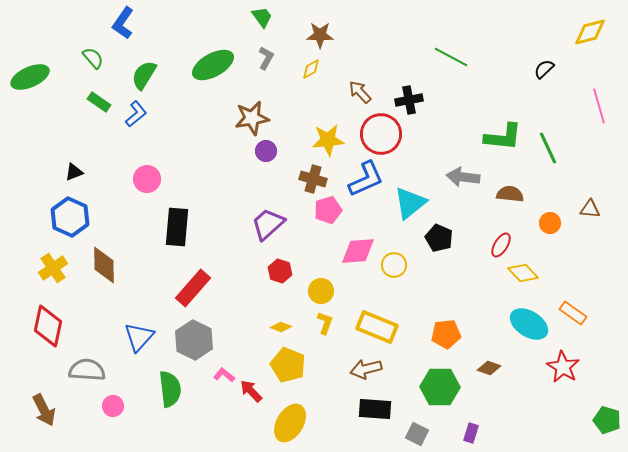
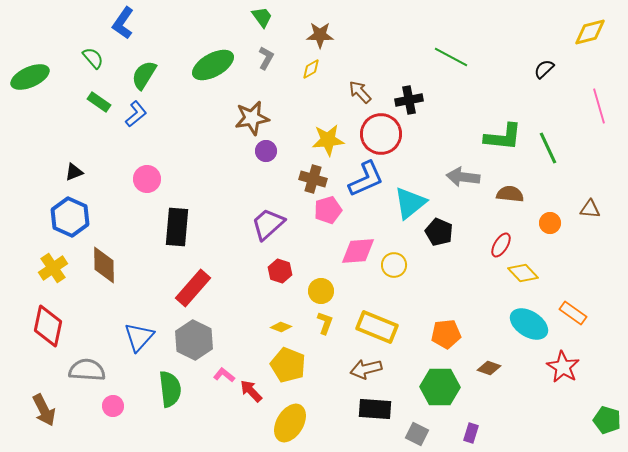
black pentagon at (439, 238): moved 6 px up
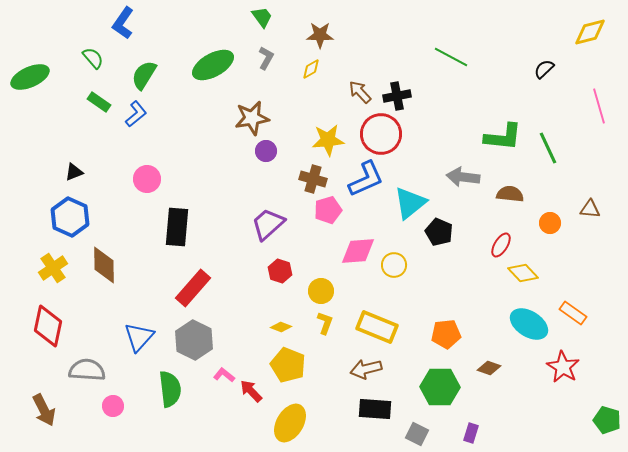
black cross at (409, 100): moved 12 px left, 4 px up
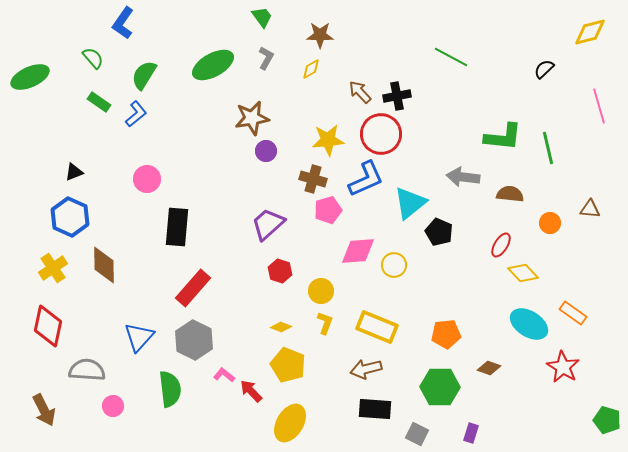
green line at (548, 148): rotated 12 degrees clockwise
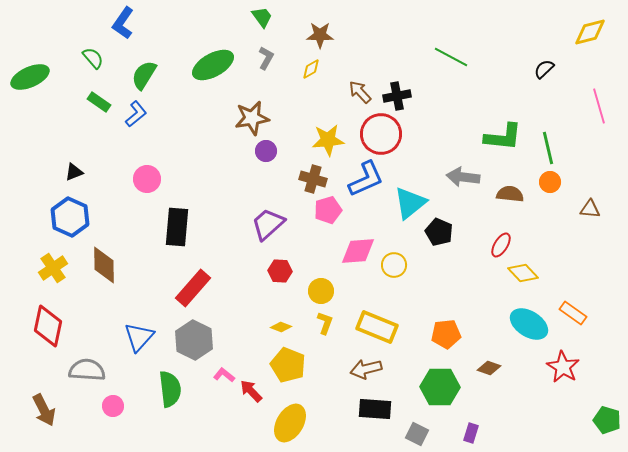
orange circle at (550, 223): moved 41 px up
red hexagon at (280, 271): rotated 15 degrees counterclockwise
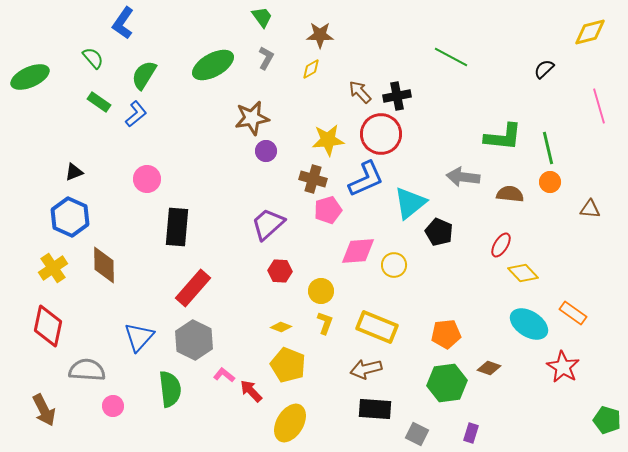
green hexagon at (440, 387): moved 7 px right, 4 px up; rotated 9 degrees counterclockwise
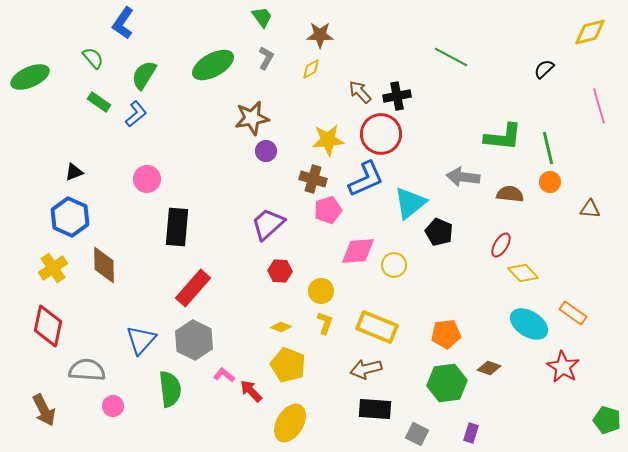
blue triangle at (139, 337): moved 2 px right, 3 px down
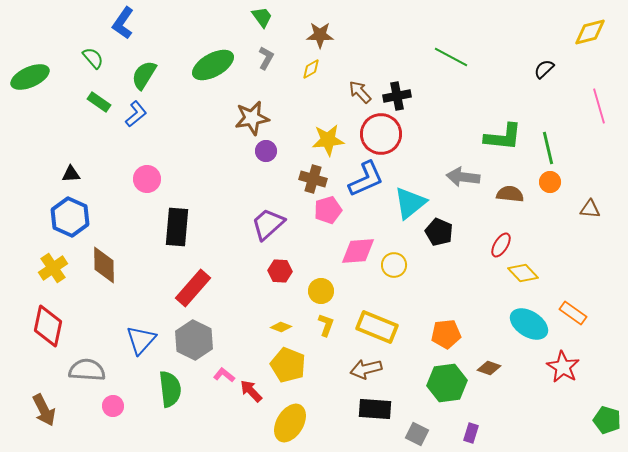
black triangle at (74, 172): moved 3 px left, 2 px down; rotated 18 degrees clockwise
yellow L-shape at (325, 323): moved 1 px right, 2 px down
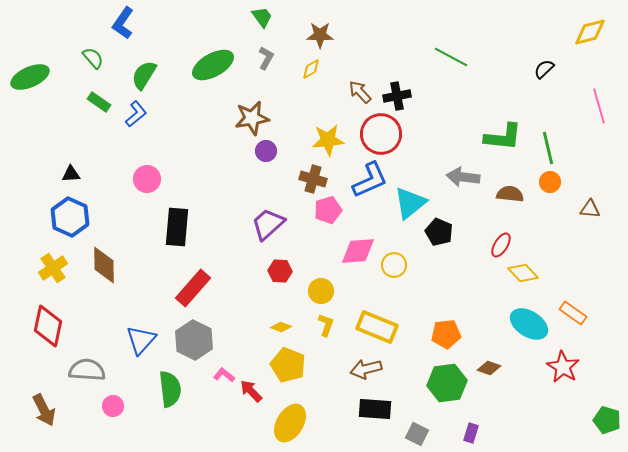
blue L-shape at (366, 179): moved 4 px right, 1 px down
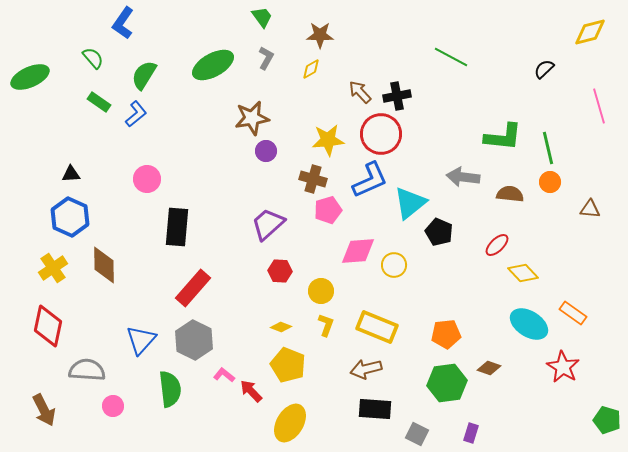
red ellipse at (501, 245): moved 4 px left; rotated 15 degrees clockwise
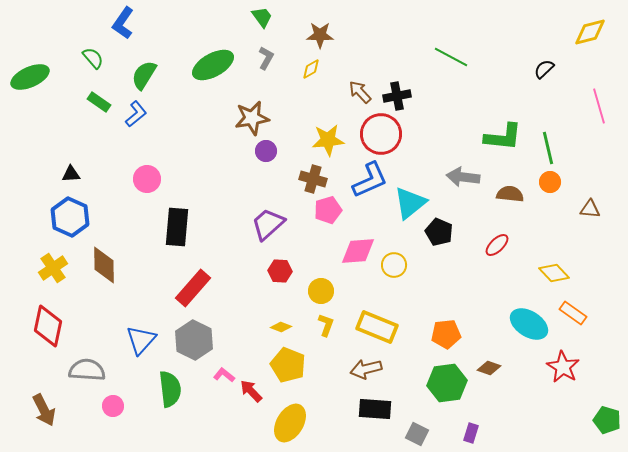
yellow diamond at (523, 273): moved 31 px right
